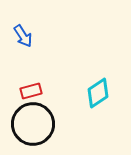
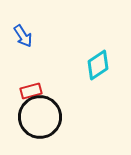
cyan diamond: moved 28 px up
black circle: moved 7 px right, 7 px up
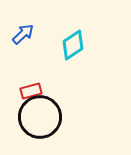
blue arrow: moved 2 px up; rotated 100 degrees counterclockwise
cyan diamond: moved 25 px left, 20 px up
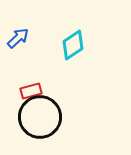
blue arrow: moved 5 px left, 4 px down
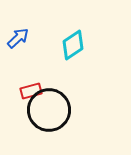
black circle: moved 9 px right, 7 px up
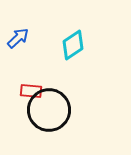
red rectangle: rotated 20 degrees clockwise
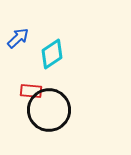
cyan diamond: moved 21 px left, 9 px down
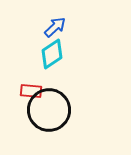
blue arrow: moved 37 px right, 11 px up
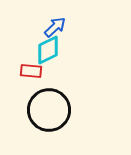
cyan diamond: moved 4 px left, 4 px up; rotated 8 degrees clockwise
red rectangle: moved 20 px up
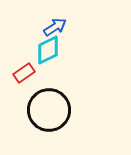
blue arrow: rotated 10 degrees clockwise
red rectangle: moved 7 px left, 2 px down; rotated 40 degrees counterclockwise
